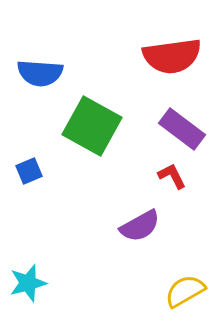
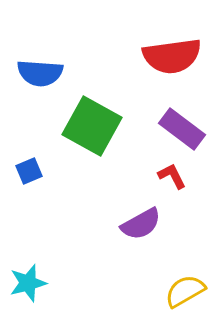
purple semicircle: moved 1 px right, 2 px up
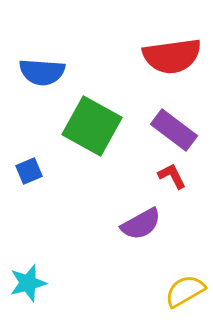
blue semicircle: moved 2 px right, 1 px up
purple rectangle: moved 8 px left, 1 px down
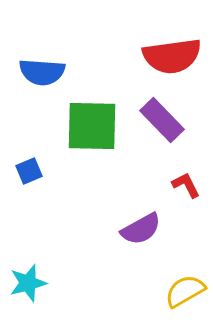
green square: rotated 28 degrees counterclockwise
purple rectangle: moved 12 px left, 10 px up; rotated 9 degrees clockwise
red L-shape: moved 14 px right, 9 px down
purple semicircle: moved 5 px down
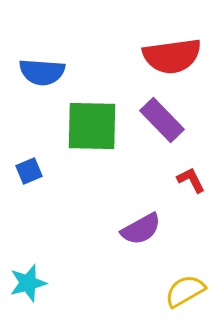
red L-shape: moved 5 px right, 5 px up
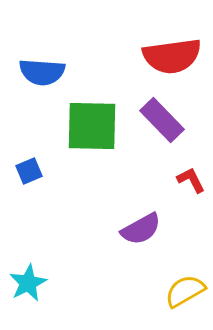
cyan star: rotated 12 degrees counterclockwise
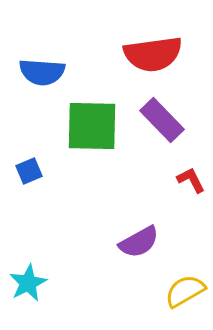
red semicircle: moved 19 px left, 2 px up
purple semicircle: moved 2 px left, 13 px down
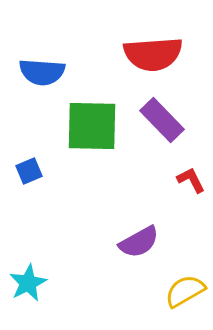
red semicircle: rotated 4 degrees clockwise
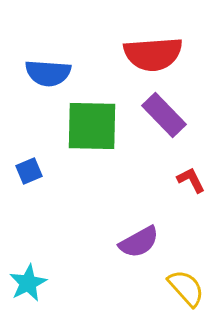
blue semicircle: moved 6 px right, 1 px down
purple rectangle: moved 2 px right, 5 px up
yellow semicircle: moved 1 px right, 3 px up; rotated 78 degrees clockwise
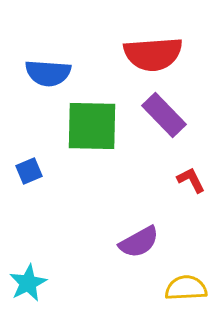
yellow semicircle: rotated 51 degrees counterclockwise
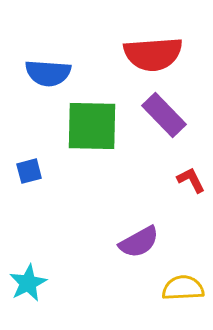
blue square: rotated 8 degrees clockwise
yellow semicircle: moved 3 px left
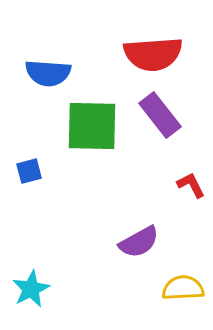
purple rectangle: moved 4 px left; rotated 6 degrees clockwise
red L-shape: moved 5 px down
cyan star: moved 3 px right, 6 px down
